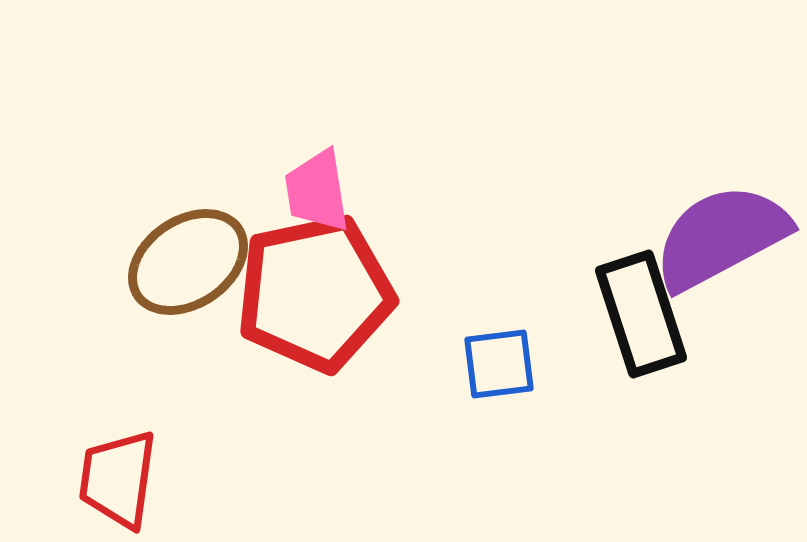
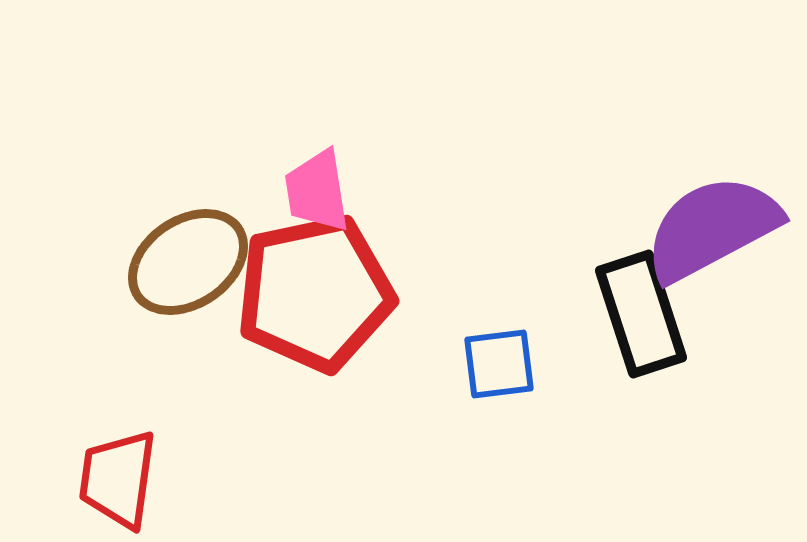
purple semicircle: moved 9 px left, 9 px up
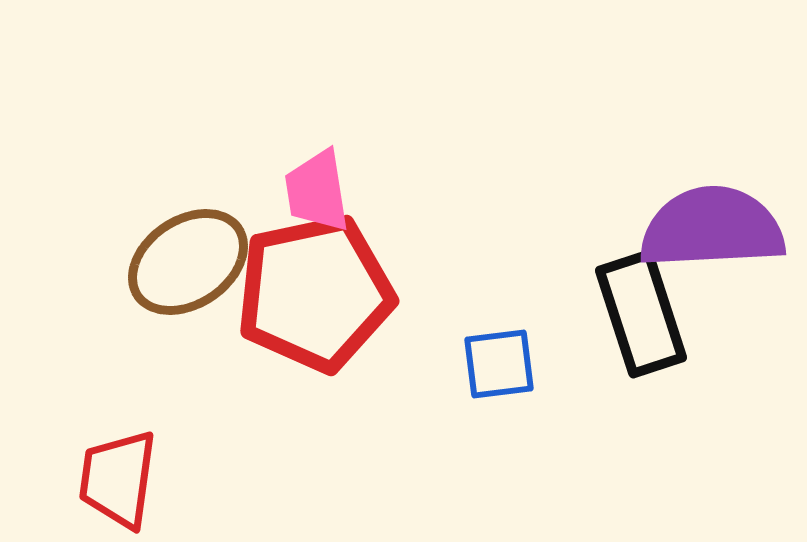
purple semicircle: rotated 25 degrees clockwise
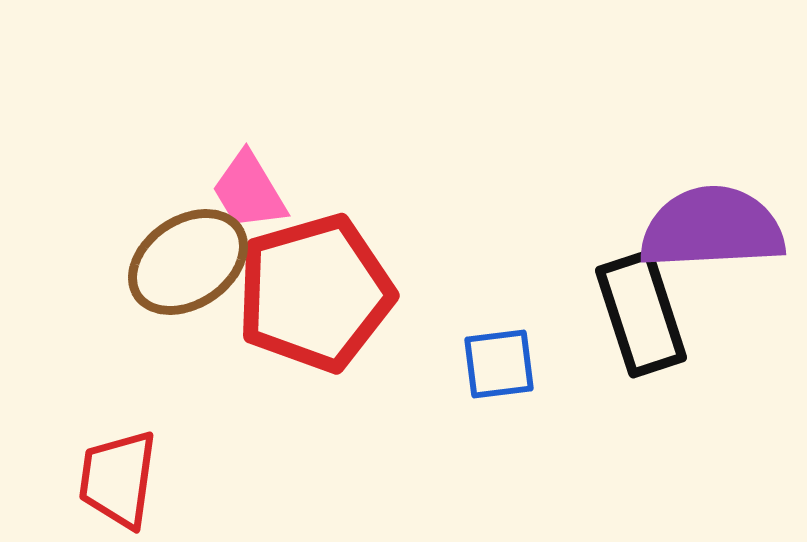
pink trapezoid: moved 68 px left; rotated 22 degrees counterclockwise
red pentagon: rotated 4 degrees counterclockwise
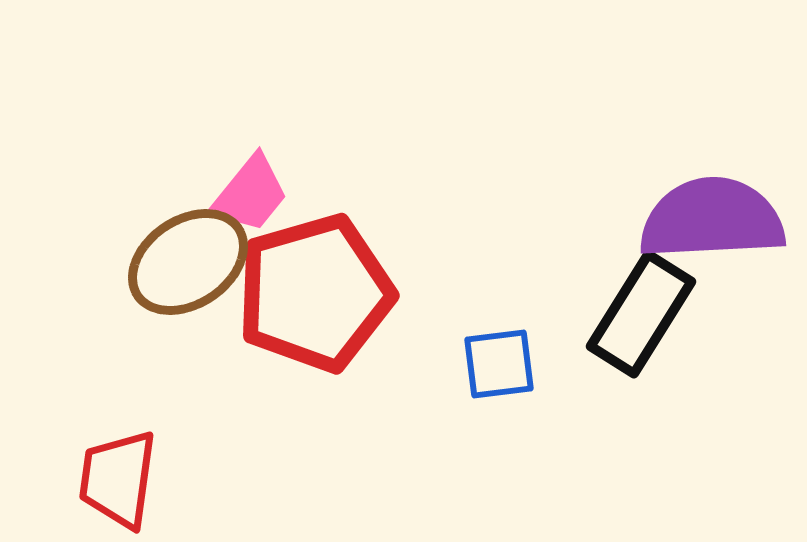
pink trapezoid: moved 1 px right, 3 px down; rotated 110 degrees counterclockwise
purple semicircle: moved 9 px up
black rectangle: rotated 50 degrees clockwise
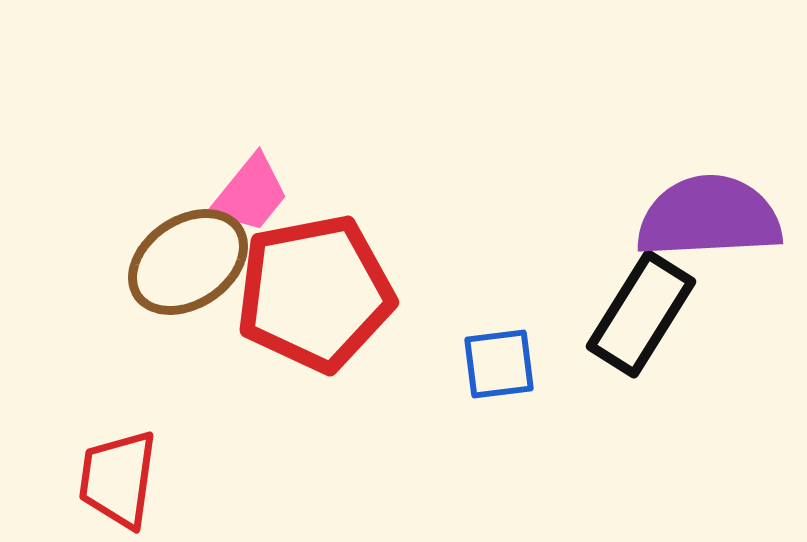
purple semicircle: moved 3 px left, 2 px up
red pentagon: rotated 5 degrees clockwise
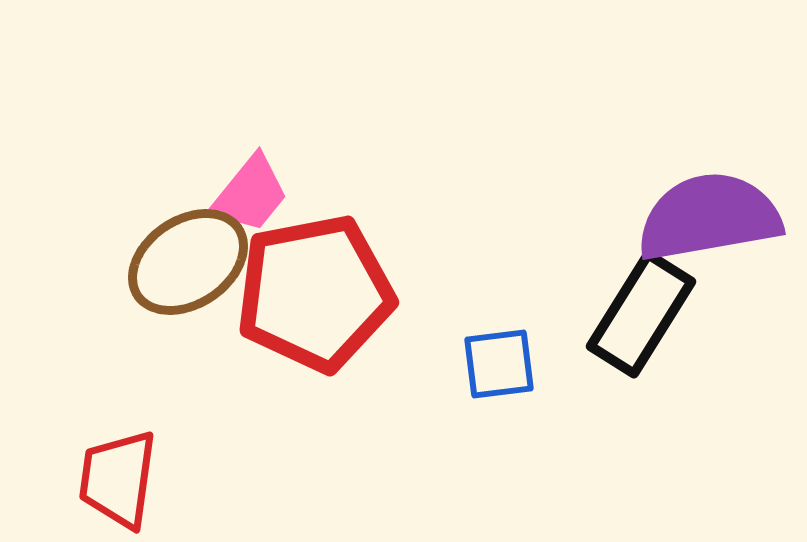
purple semicircle: rotated 7 degrees counterclockwise
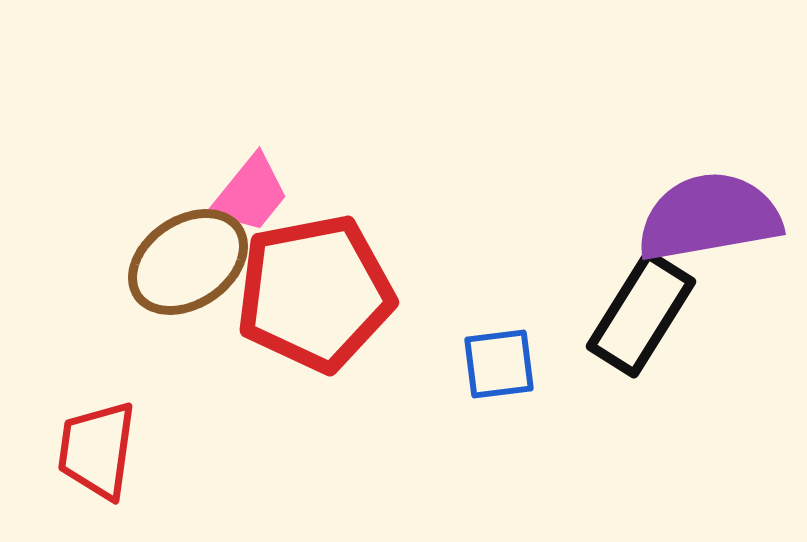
red trapezoid: moved 21 px left, 29 px up
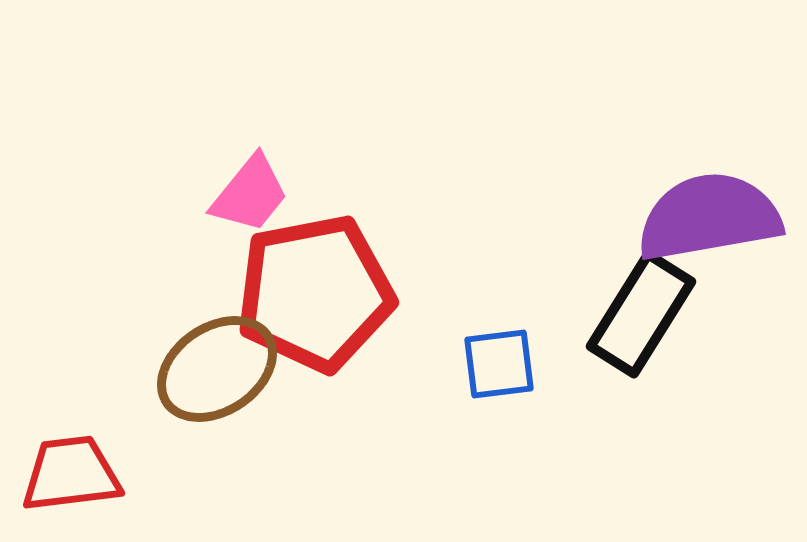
brown ellipse: moved 29 px right, 107 px down
red trapezoid: moved 26 px left, 24 px down; rotated 75 degrees clockwise
